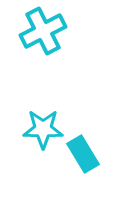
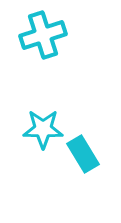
cyan cross: moved 4 px down; rotated 9 degrees clockwise
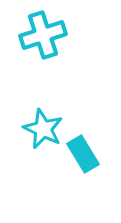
cyan star: rotated 24 degrees clockwise
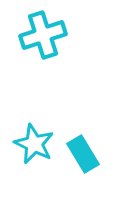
cyan star: moved 9 px left, 15 px down
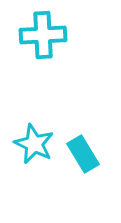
cyan cross: rotated 15 degrees clockwise
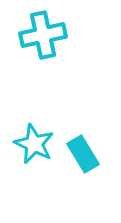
cyan cross: rotated 9 degrees counterclockwise
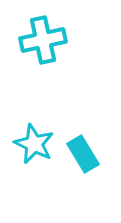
cyan cross: moved 5 px down
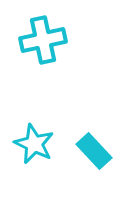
cyan rectangle: moved 11 px right, 3 px up; rotated 12 degrees counterclockwise
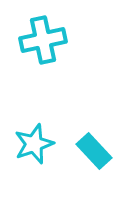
cyan star: rotated 27 degrees clockwise
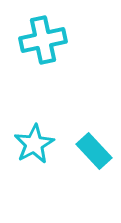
cyan star: rotated 9 degrees counterclockwise
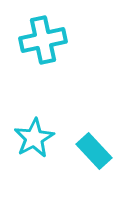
cyan star: moved 6 px up
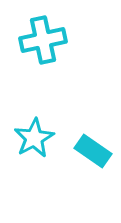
cyan rectangle: moved 1 px left; rotated 12 degrees counterclockwise
